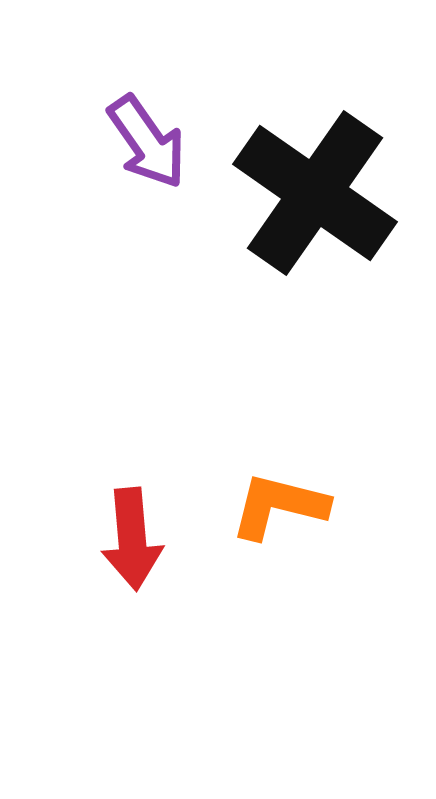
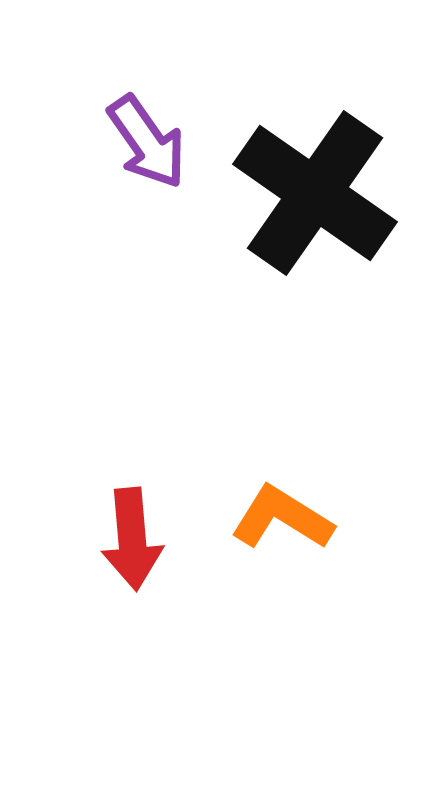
orange L-shape: moved 3 px right, 12 px down; rotated 18 degrees clockwise
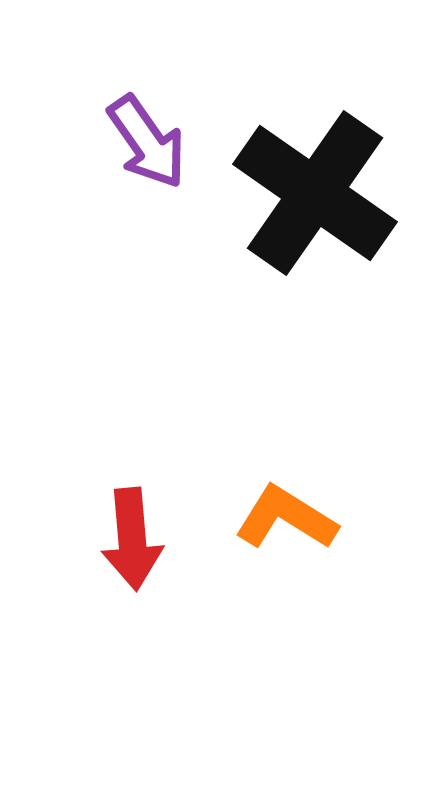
orange L-shape: moved 4 px right
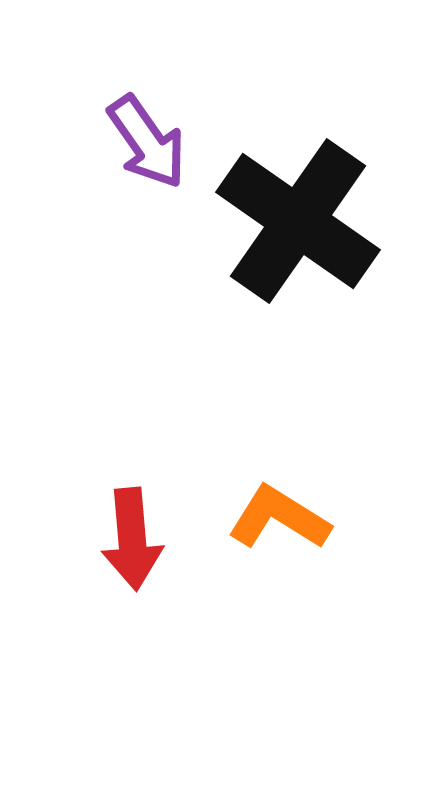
black cross: moved 17 px left, 28 px down
orange L-shape: moved 7 px left
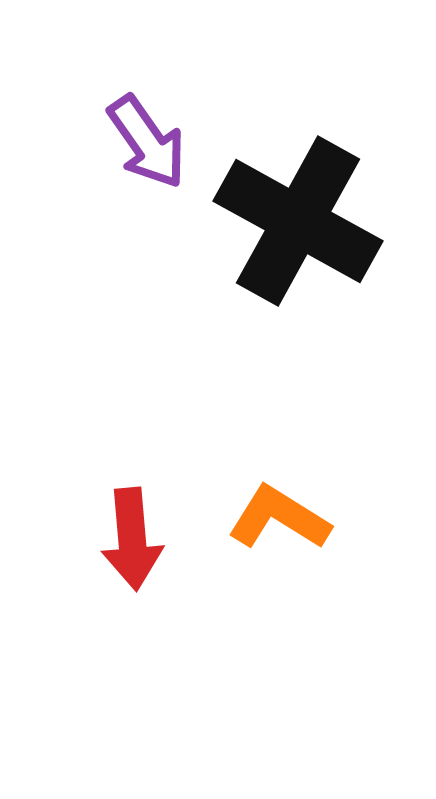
black cross: rotated 6 degrees counterclockwise
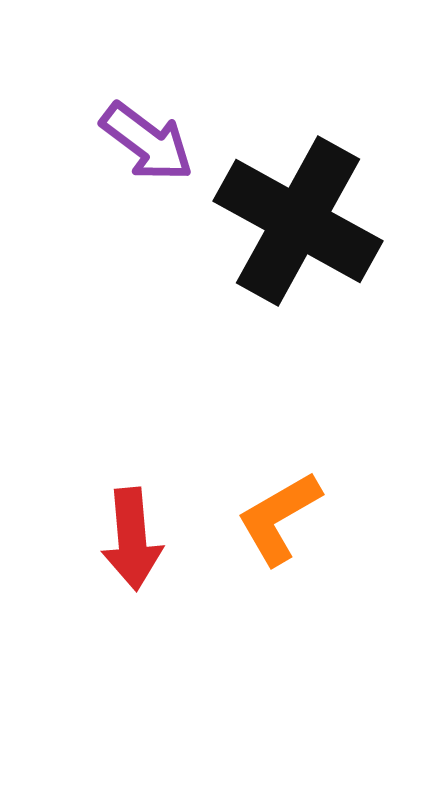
purple arrow: rotated 18 degrees counterclockwise
orange L-shape: rotated 62 degrees counterclockwise
